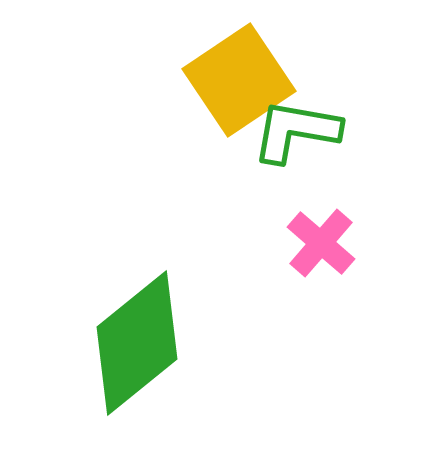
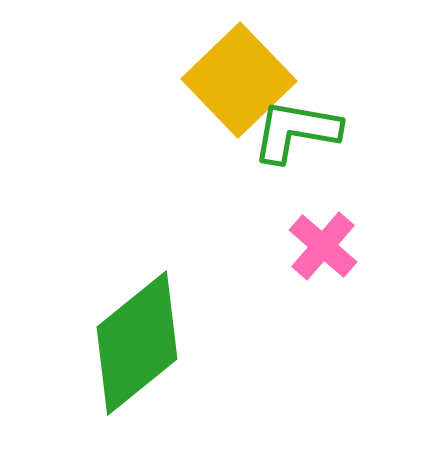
yellow square: rotated 10 degrees counterclockwise
pink cross: moved 2 px right, 3 px down
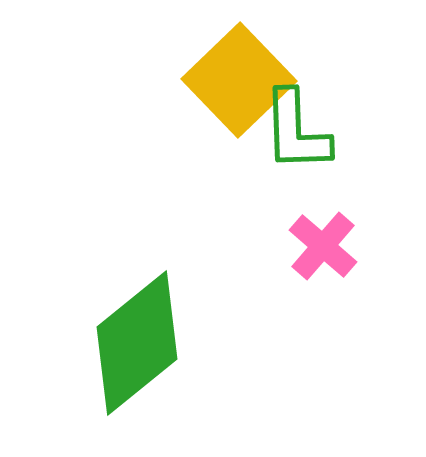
green L-shape: rotated 102 degrees counterclockwise
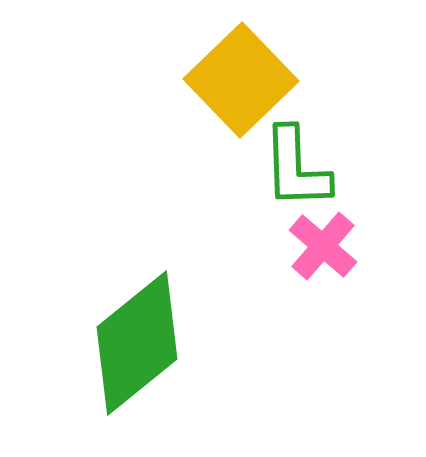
yellow square: moved 2 px right
green L-shape: moved 37 px down
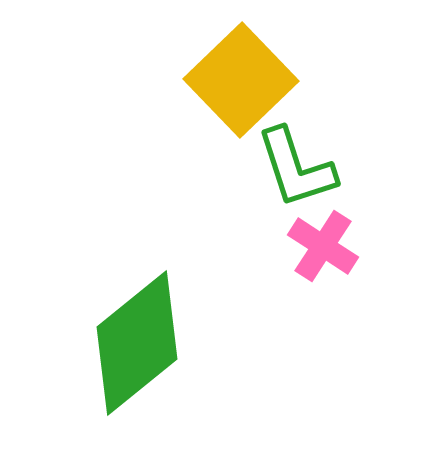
green L-shape: rotated 16 degrees counterclockwise
pink cross: rotated 8 degrees counterclockwise
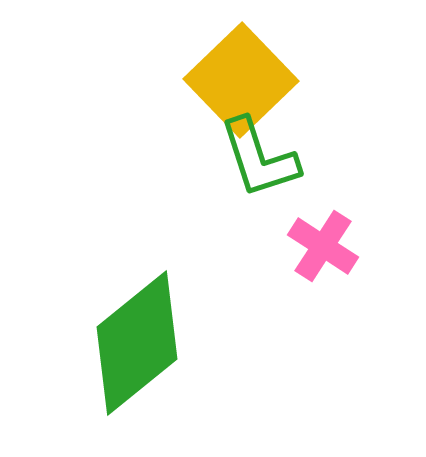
green L-shape: moved 37 px left, 10 px up
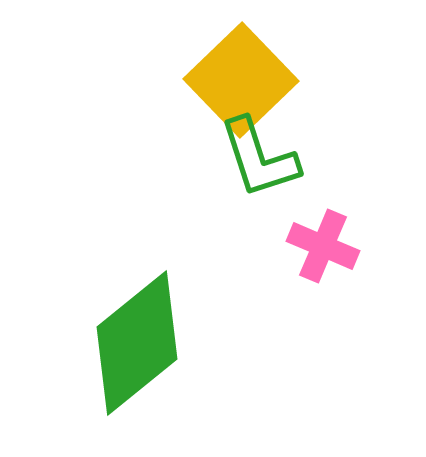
pink cross: rotated 10 degrees counterclockwise
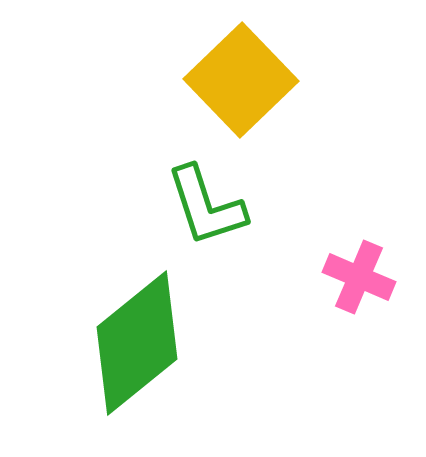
green L-shape: moved 53 px left, 48 px down
pink cross: moved 36 px right, 31 px down
